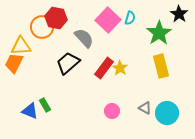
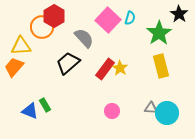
red hexagon: moved 2 px left, 2 px up; rotated 20 degrees clockwise
orange trapezoid: moved 4 px down; rotated 15 degrees clockwise
red rectangle: moved 1 px right, 1 px down
gray triangle: moved 6 px right; rotated 24 degrees counterclockwise
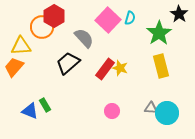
yellow star: rotated 14 degrees counterclockwise
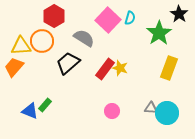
orange circle: moved 14 px down
gray semicircle: rotated 15 degrees counterclockwise
yellow rectangle: moved 8 px right, 2 px down; rotated 35 degrees clockwise
green rectangle: rotated 72 degrees clockwise
